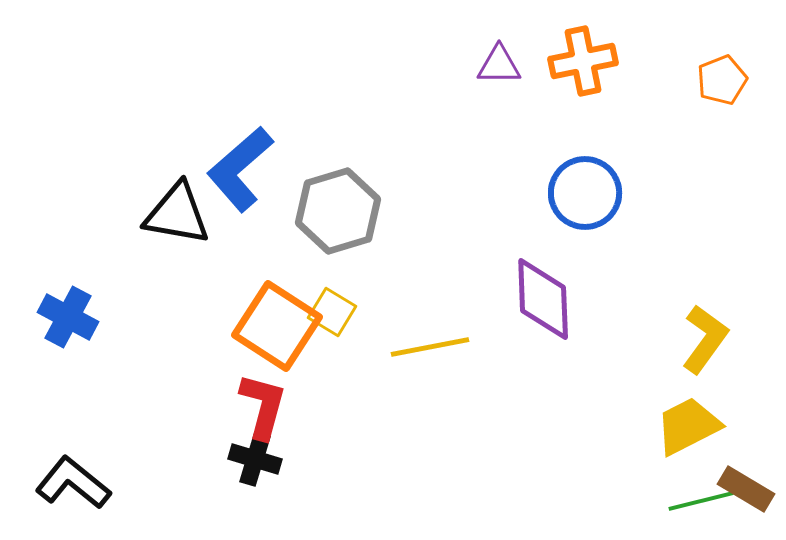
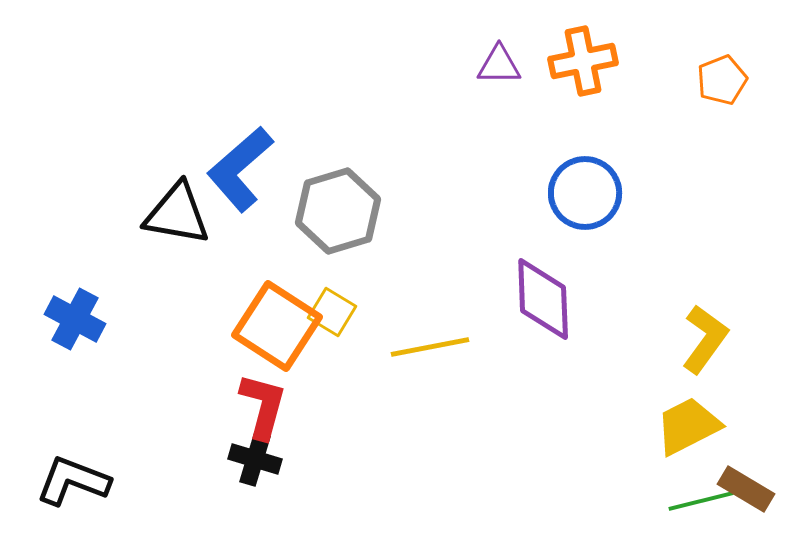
blue cross: moved 7 px right, 2 px down
black L-shape: moved 2 px up; rotated 18 degrees counterclockwise
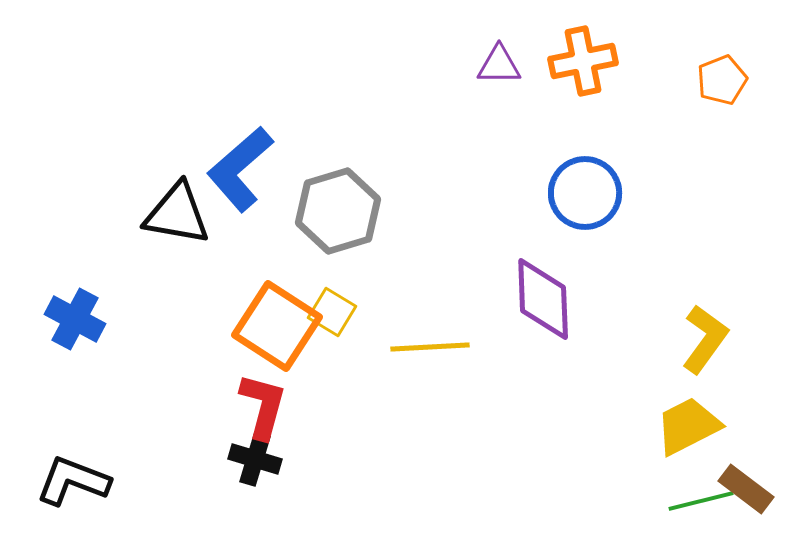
yellow line: rotated 8 degrees clockwise
brown rectangle: rotated 6 degrees clockwise
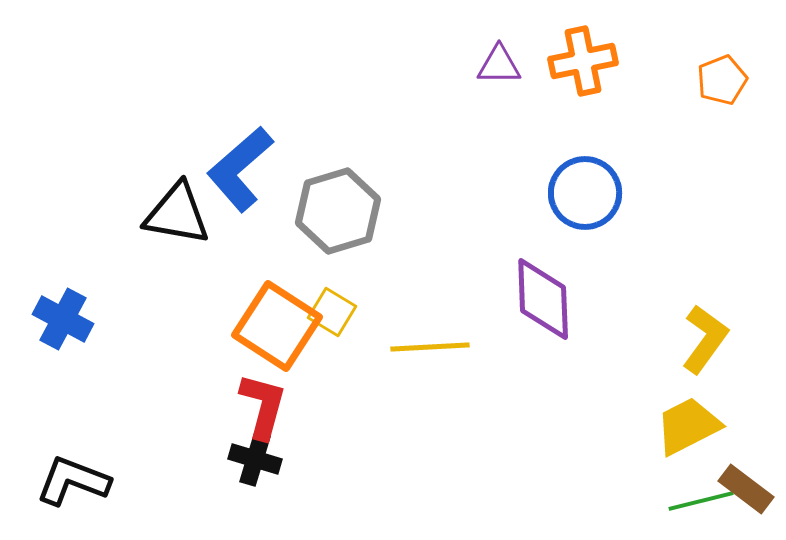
blue cross: moved 12 px left
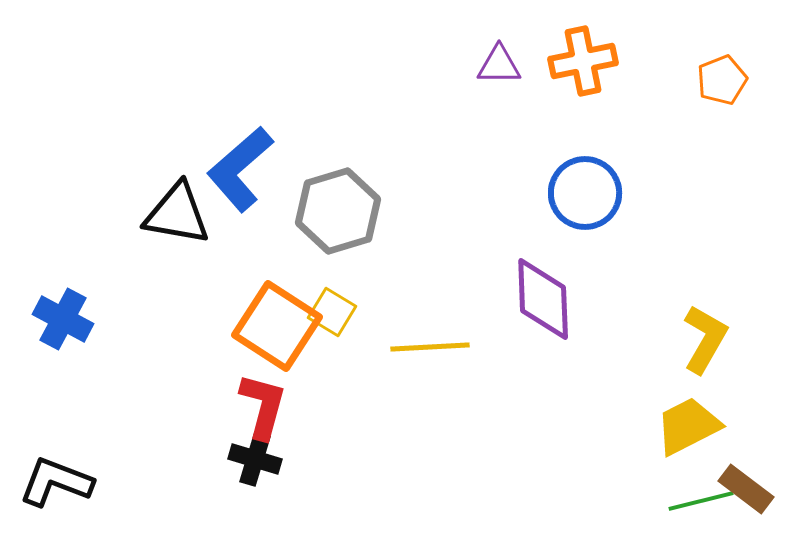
yellow L-shape: rotated 6 degrees counterclockwise
black L-shape: moved 17 px left, 1 px down
